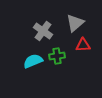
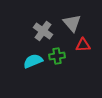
gray triangle: moved 3 px left; rotated 30 degrees counterclockwise
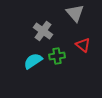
gray triangle: moved 3 px right, 10 px up
red triangle: rotated 42 degrees clockwise
cyan semicircle: rotated 12 degrees counterclockwise
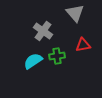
red triangle: rotated 49 degrees counterclockwise
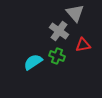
gray cross: moved 16 px right
green cross: rotated 28 degrees clockwise
cyan semicircle: moved 1 px down
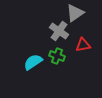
gray triangle: rotated 36 degrees clockwise
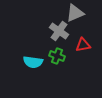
gray triangle: rotated 12 degrees clockwise
cyan semicircle: rotated 138 degrees counterclockwise
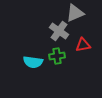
green cross: rotated 28 degrees counterclockwise
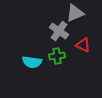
red triangle: rotated 35 degrees clockwise
cyan semicircle: moved 1 px left
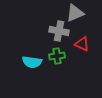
gray cross: rotated 24 degrees counterclockwise
red triangle: moved 1 px left, 1 px up
